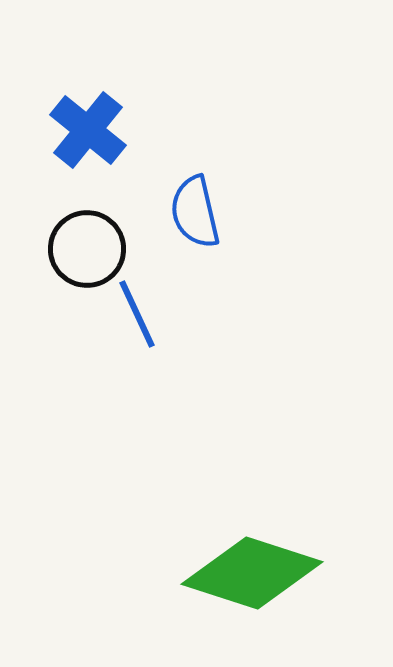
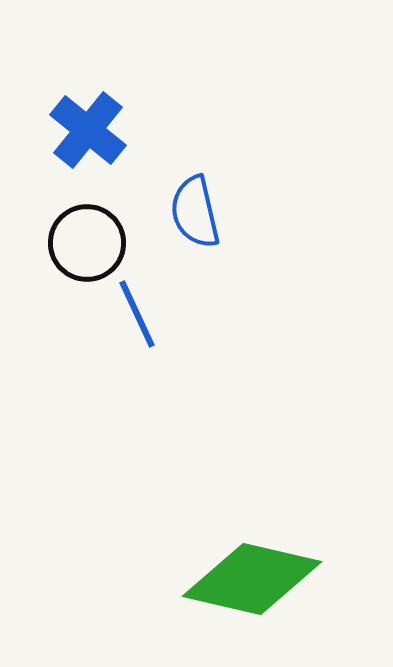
black circle: moved 6 px up
green diamond: moved 6 px down; rotated 5 degrees counterclockwise
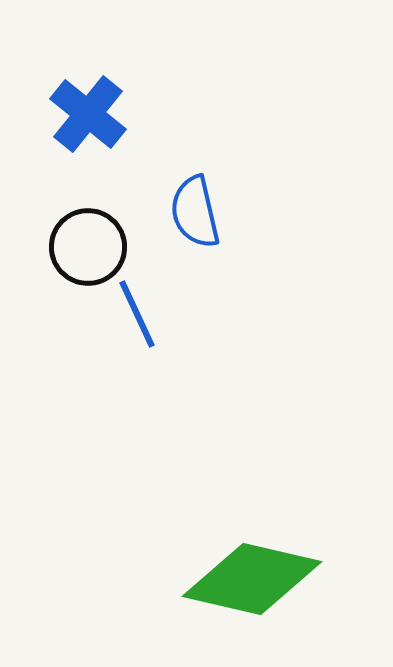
blue cross: moved 16 px up
black circle: moved 1 px right, 4 px down
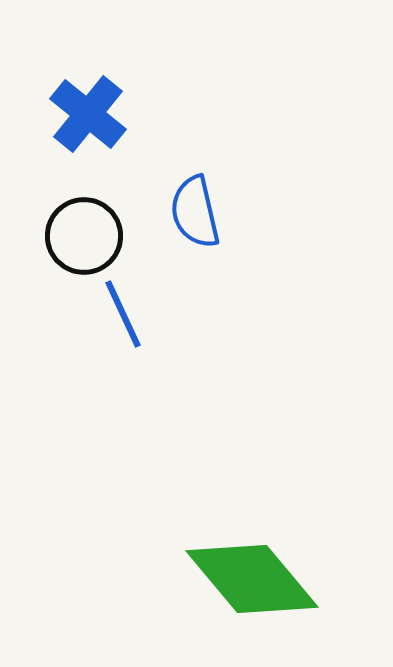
black circle: moved 4 px left, 11 px up
blue line: moved 14 px left
green diamond: rotated 37 degrees clockwise
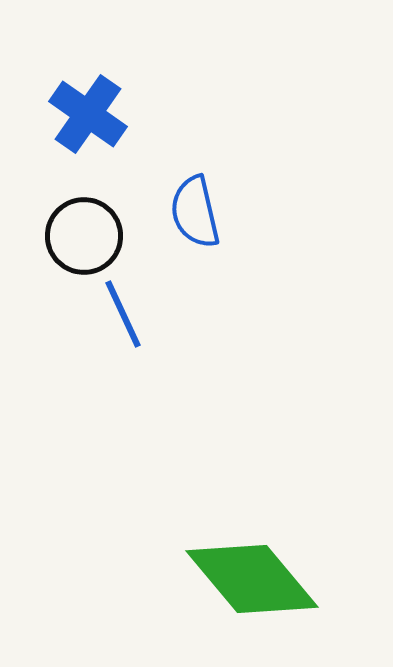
blue cross: rotated 4 degrees counterclockwise
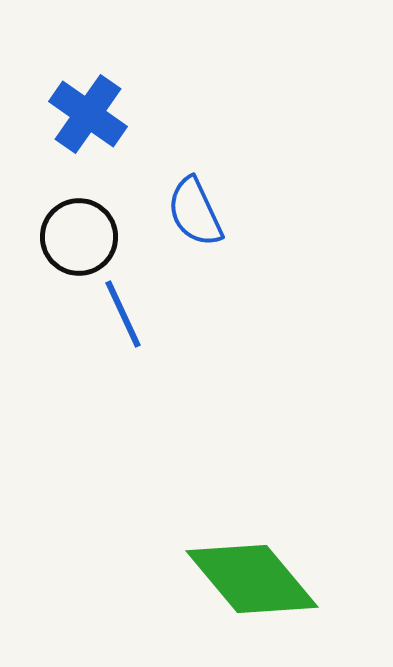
blue semicircle: rotated 12 degrees counterclockwise
black circle: moved 5 px left, 1 px down
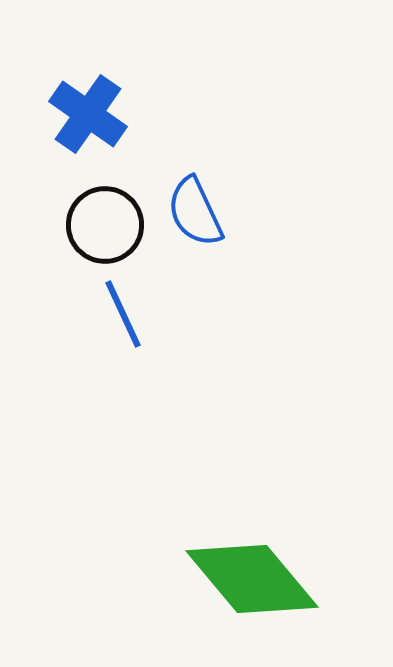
black circle: moved 26 px right, 12 px up
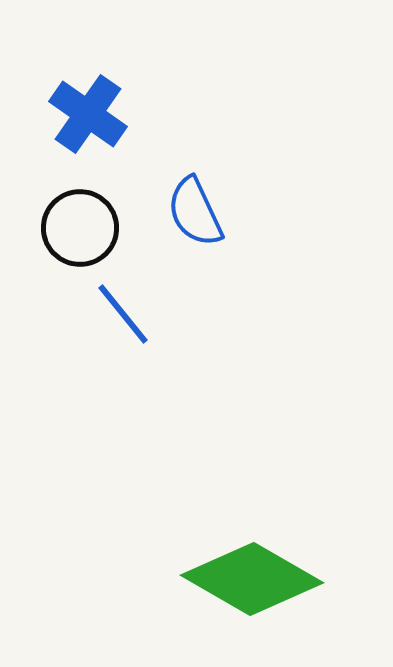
black circle: moved 25 px left, 3 px down
blue line: rotated 14 degrees counterclockwise
green diamond: rotated 20 degrees counterclockwise
